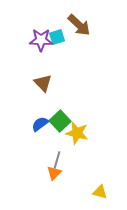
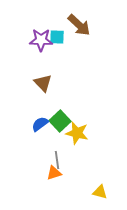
cyan square: rotated 21 degrees clockwise
gray line: rotated 24 degrees counterclockwise
orange triangle: rotated 28 degrees clockwise
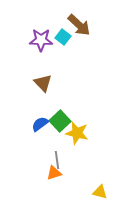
cyan square: moved 6 px right; rotated 35 degrees clockwise
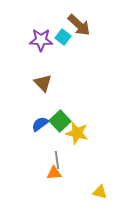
orange triangle: rotated 14 degrees clockwise
